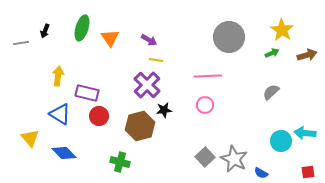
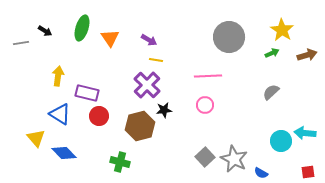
black arrow: rotated 80 degrees counterclockwise
yellow triangle: moved 6 px right
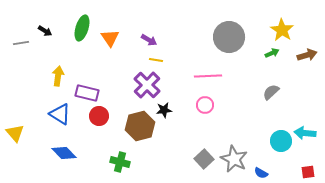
yellow triangle: moved 21 px left, 5 px up
gray square: moved 1 px left, 2 px down
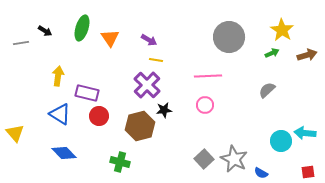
gray semicircle: moved 4 px left, 2 px up
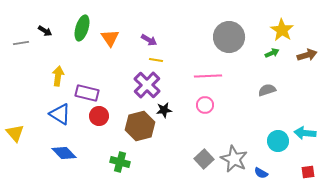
gray semicircle: rotated 24 degrees clockwise
cyan circle: moved 3 px left
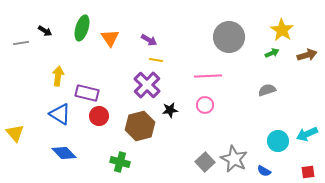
black star: moved 6 px right
cyan arrow: moved 2 px right, 1 px down; rotated 30 degrees counterclockwise
gray square: moved 1 px right, 3 px down
blue semicircle: moved 3 px right, 2 px up
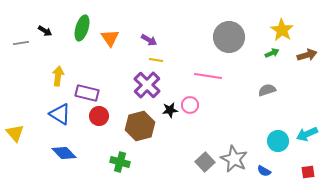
pink line: rotated 12 degrees clockwise
pink circle: moved 15 px left
